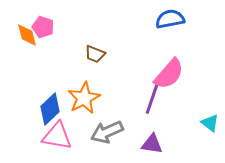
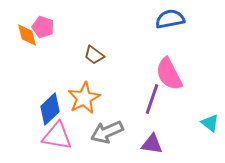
brown trapezoid: moved 1 px left, 1 px down; rotated 15 degrees clockwise
pink semicircle: rotated 112 degrees clockwise
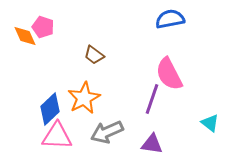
orange diamond: moved 2 px left, 1 px down; rotated 10 degrees counterclockwise
pink triangle: rotated 8 degrees counterclockwise
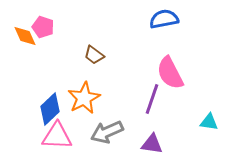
blue semicircle: moved 6 px left
pink semicircle: moved 1 px right, 1 px up
cyan triangle: moved 1 px left, 1 px up; rotated 30 degrees counterclockwise
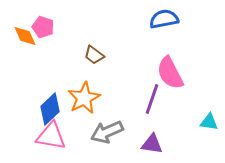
pink triangle: moved 6 px left; rotated 8 degrees clockwise
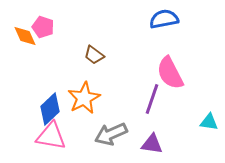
gray arrow: moved 4 px right, 2 px down
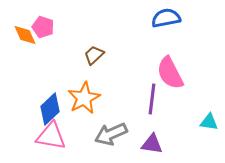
blue semicircle: moved 2 px right, 1 px up
orange diamond: moved 1 px up
brown trapezoid: rotated 100 degrees clockwise
purple line: rotated 12 degrees counterclockwise
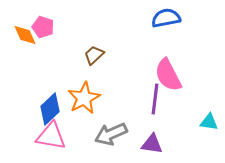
pink semicircle: moved 2 px left, 2 px down
purple line: moved 3 px right
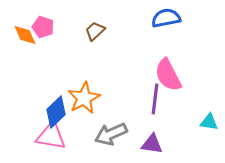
brown trapezoid: moved 1 px right, 24 px up
blue diamond: moved 6 px right, 3 px down
